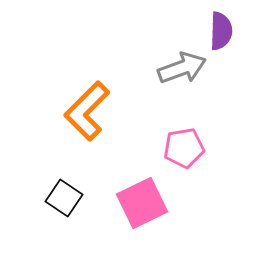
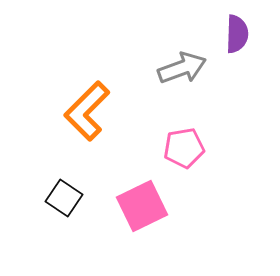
purple semicircle: moved 16 px right, 3 px down
pink square: moved 3 px down
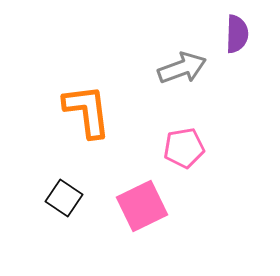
orange L-shape: rotated 128 degrees clockwise
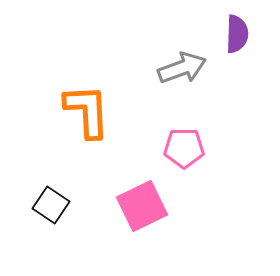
orange L-shape: rotated 4 degrees clockwise
pink pentagon: rotated 9 degrees clockwise
black square: moved 13 px left, 7 px down
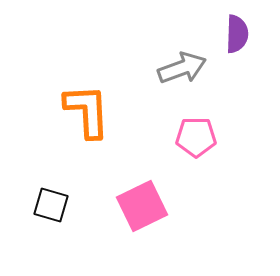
pink pentagon: moved 12 px right, 11 px up
black square: rotated 18 degrees counterclockwise
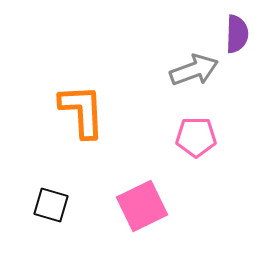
gray arrow: moved 12 px right, 2 px down
orange L-shape: moved 5 px left
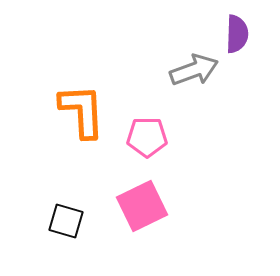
pink pentagon: moved 49 px left
black square: moved 15 px right, 16 px down
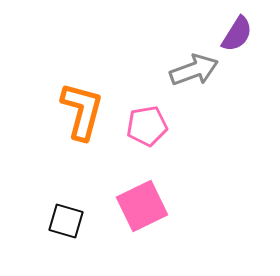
purple semicircle: rotated 30 degrees clockwise
orange L-shape: rotated 18 degrees clockwise
pink pentagon: moved 11 px up; rotated 9 degrees counterclockwise
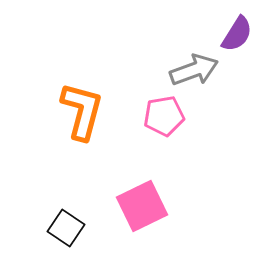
pink pentagon: moved 17 px right, 10 px up
black square: moved 7 px down; rotated 18 degrees clockwise
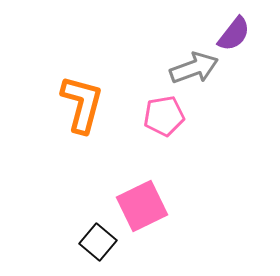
purple semicircle: moved 3 px left; rotated 6 degrees clockwise
gray arrow: moved 2 px up
orange L-shape: moved 7 px up
black square: moved 32 px right, 14 px down; rotated 6 degrees clockwise
